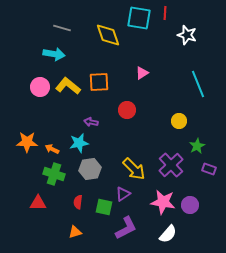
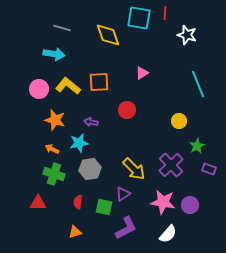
pink circle: moved 1 px left, 2 px down
orange star: moved 28 px right, 22 px up; rotated 15 degrees clockwise
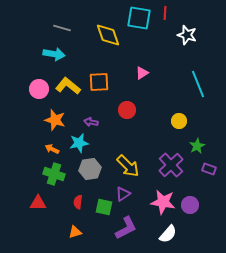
yellow arrow: moved 6 px left, 3 px up
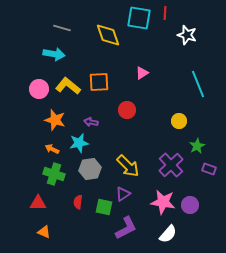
orange triangle: moved 31 px left; rotated 40 degrees clockwise
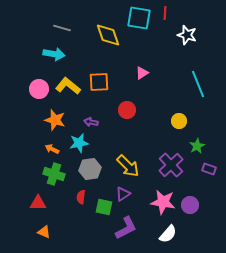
red semicircle: moved 3 px right, 5 px up
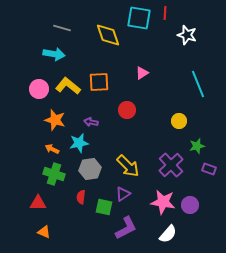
green star: rotated 14 degrees clockwise
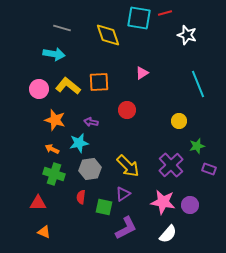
red line: rotated 72 degrees clockwise
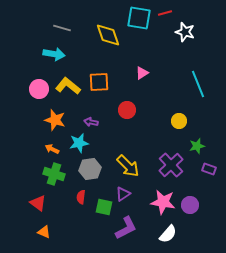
white star: moved 2 px left, 3 px up
red triangle: rotated 36 degrees clockwise
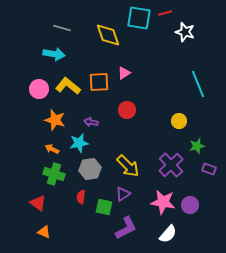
pink triangle: moved 18 px left
